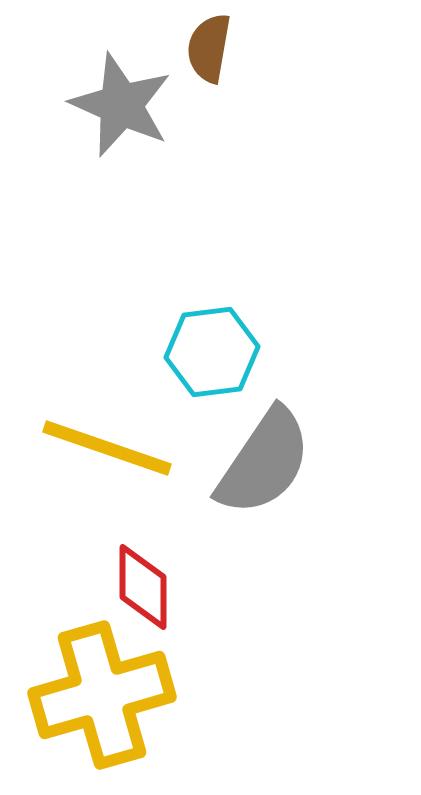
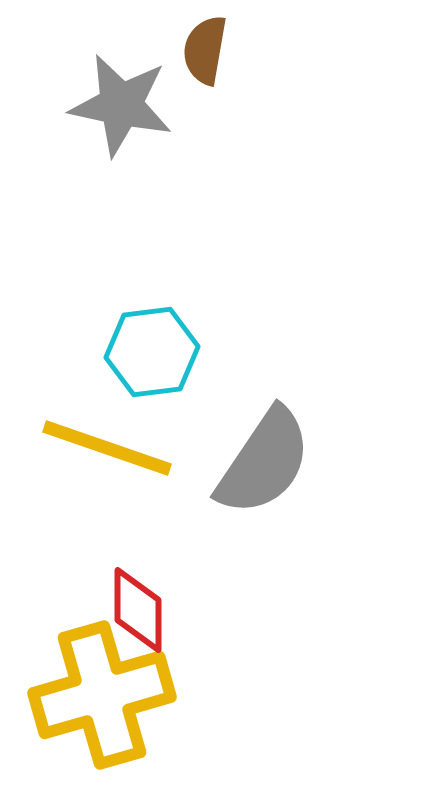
brown semicircle: moved 4 px left, 2 px down
gray star: rotated 12 degrees counterclockwise
cyan hexagon: moved 60 px left
red diamond: moved 5 px left, 23 px down
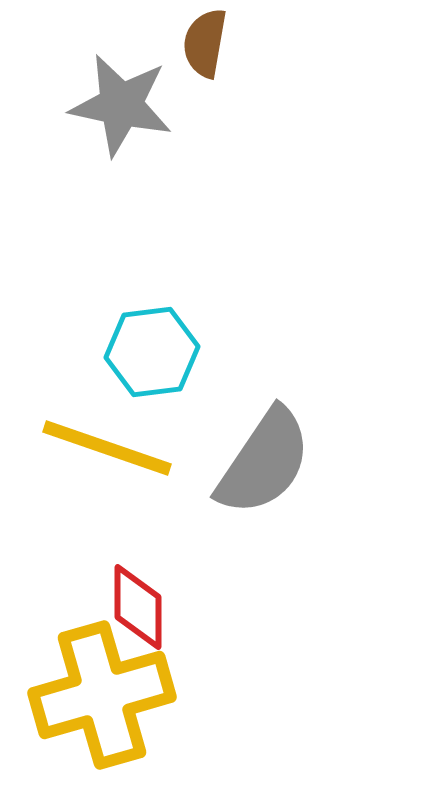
brown semicircle: moved 7 px up
red diamond: moved 3 px up
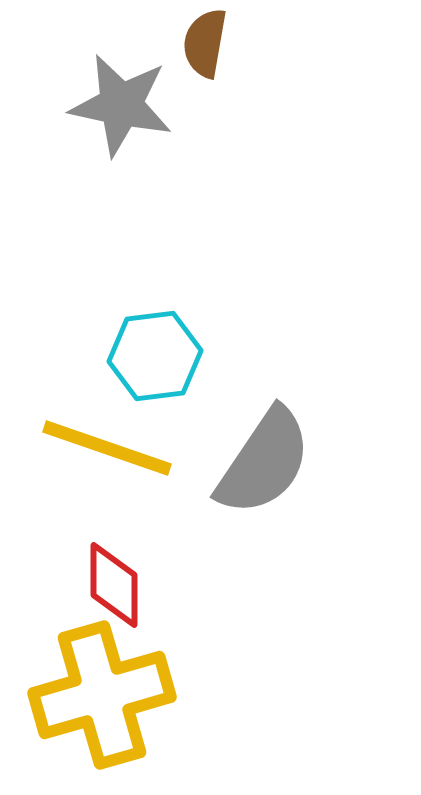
cyan hexagon: moved 3 px right, 4 px down
red diamond: moved 24 px left, 22 px up
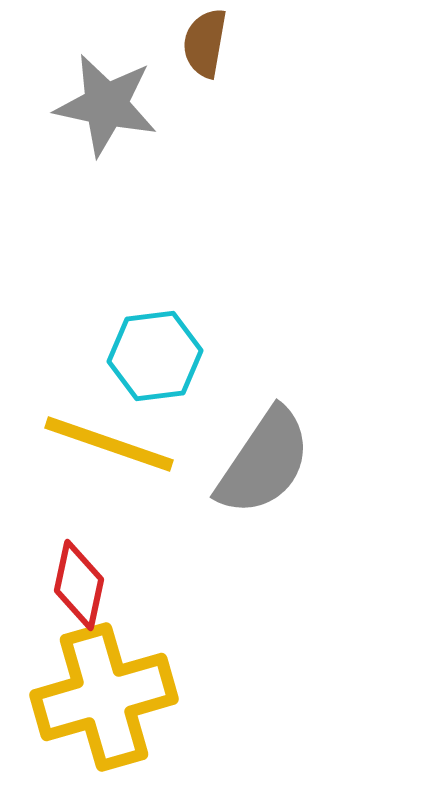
gray star: moved 15 px left
yellow line: moved 2 px right, 4 px up
red diamond: moved 35 px left; rotated 12 degrees clockwise
yellow cross: moved 2 px right, 2 px down
